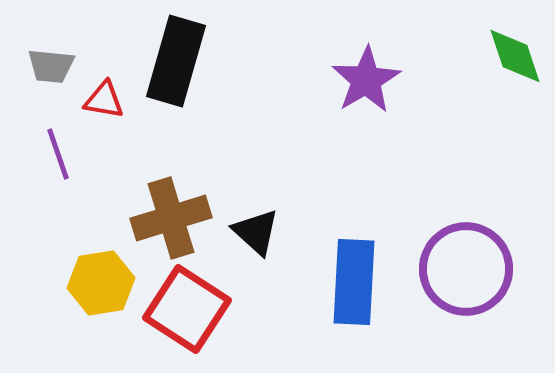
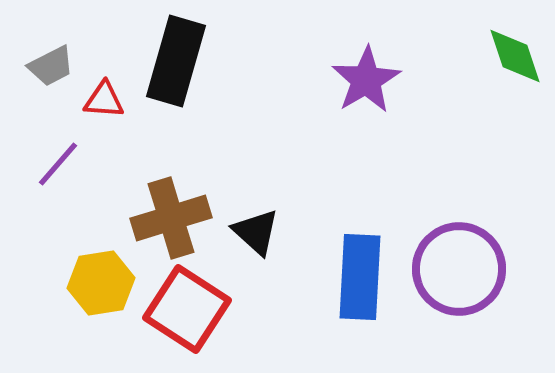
gray trapezoid: rotated 33 degrees counterclockwise
red triangle: rotated 6 degrees counterclockwise
purple line: moved 10 px down; rotated 60 degrees clockwise
purple circle: moved 7 px left
blue rectangle: moved 6 px right, 5 px up
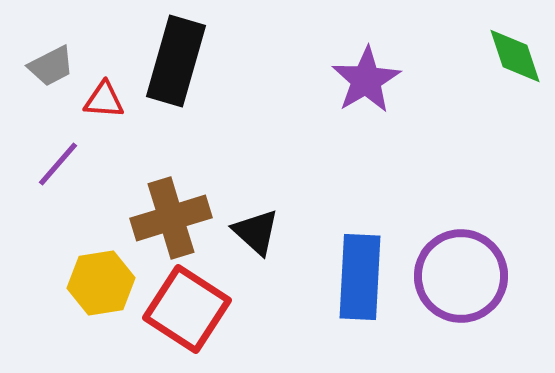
purple circle: moved 2 px right, 7 px down
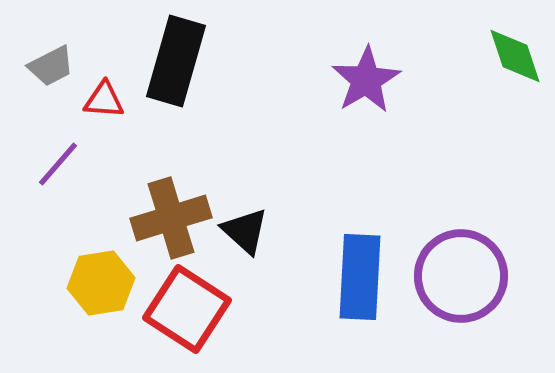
black triangle: moved 11 px left, 1 px up
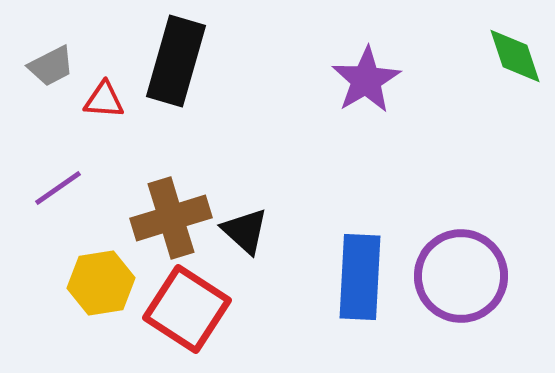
purple line: moved 24 px down; rotated 14 degrees clockwise
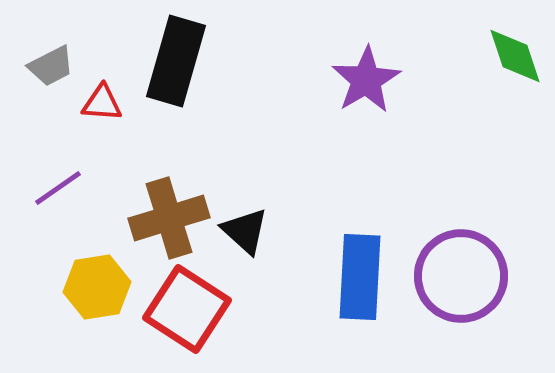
red triangle: moved 2 px left, 3 px down
brown cross: moved 2 px left
yellow hexagon: moved 4 px left, 4 px down
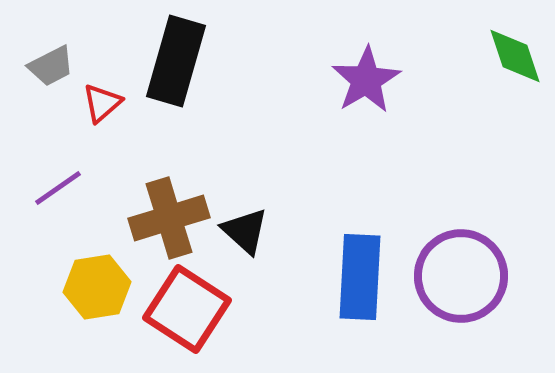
red triangle: rotated 45 degrees counterclockwise
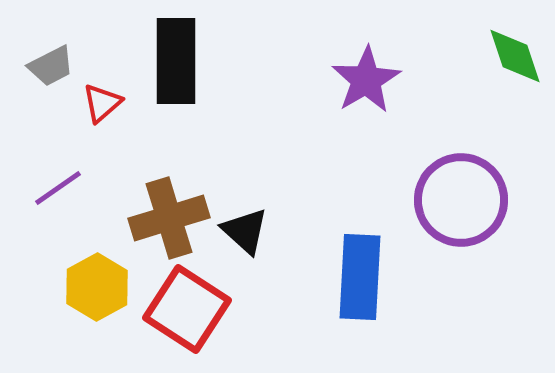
black rectangle: rotated 16 degrees counterclockwise
purple circle: moved 76 px up
yellow hexagon: rotated 20 degrees counterclockwise
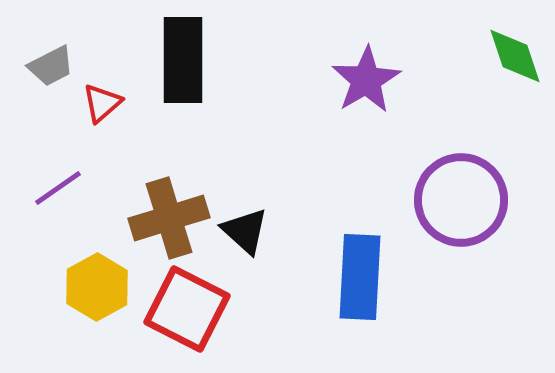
black rectangle: moved 7 px right, 1 px up
red square: rotated 6 degrees counterclockwise
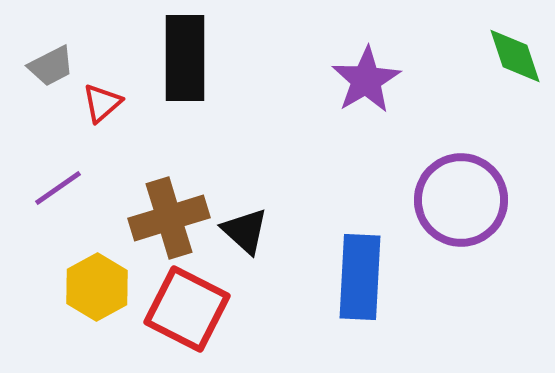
black rectangle: moved 2 px right, 2 px up
